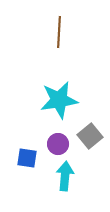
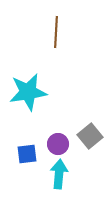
brown line: moved 3 px left
cyan star: moved 31 px left, 8 px up
blue square: moved 4 px up; rotated 15 degrees counterclockwise
cyan arrow: moved 6 px left, 2 px up
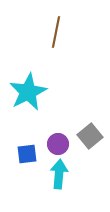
brown line: rotated 8 degrees clockwise
cyan star: rotated 18 degrees counterclockwise
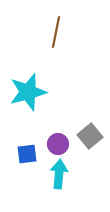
cyan star: rotated 12 degrees clockwise
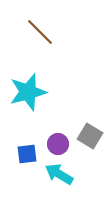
brown line: moved 16 px left; rotated 56 degrees counterclockwise
gray square: rotated 20 degrees counterclockwise
cyan arrow: rotated 64 degrees counterclockwise
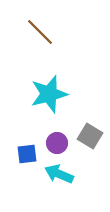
cyan star: moved 21 px right, 2 px down
purple circle: moved 1 px left, 1 px up
cyan arrow: rotated 8 degrees counterclockwise
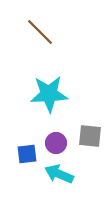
cyan star: rotated 12 degrees clockwise
gray square: rotated 25 degrees counterclockwise
purple circle: moved 1 px left
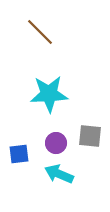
blue square: moved 8 px left
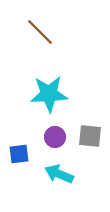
purple circle: moved 1 px left, 6 px up
